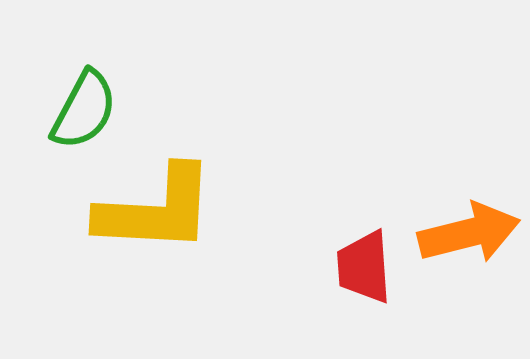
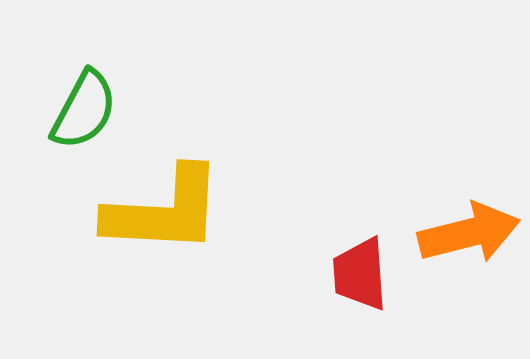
yellow L-shape: moved 8 px right, 1 px down
red trapezoid: moved 4 px left, 7 px down
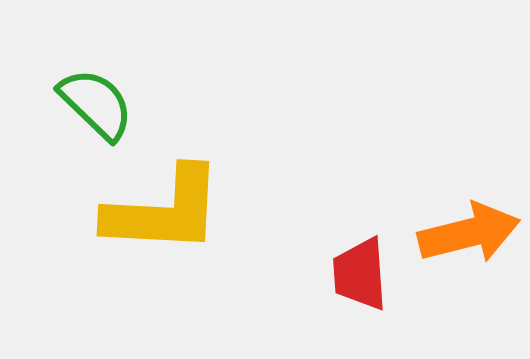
green semicircle: moved 12 px right, 6 px up; rotated 74 degrees counterclockwise
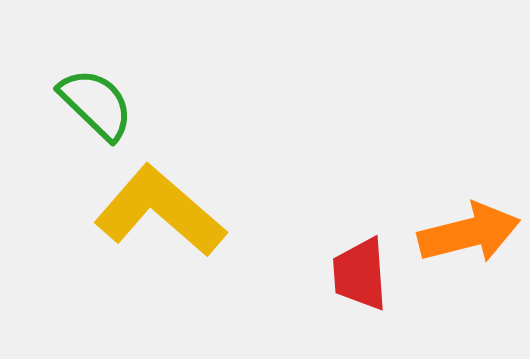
yellow L-shape: moved 4 px left; rotated 142 degrees counterclockwise
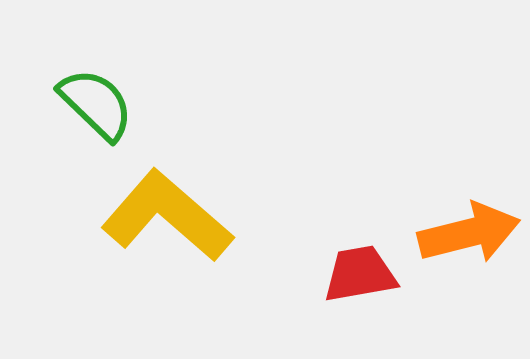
yellow L-shape: moved 7 px right, 5 px down
red trapezoid: rotated 84 degrees clockwise
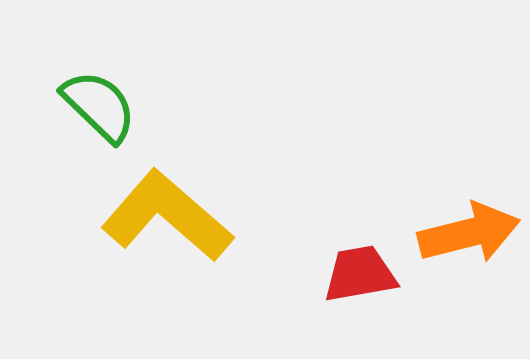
green semicircle: moved 3 px right, 2 px down
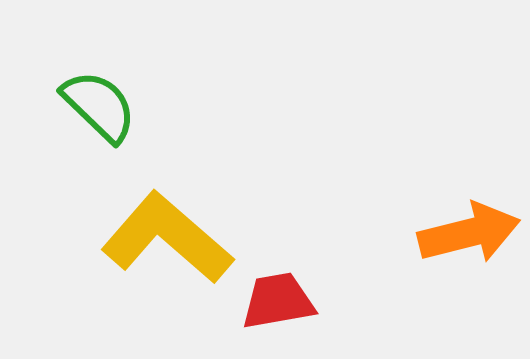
yellow L-shape: moved 22 px down
red trapezoid: moved 82 px left, 27 px down
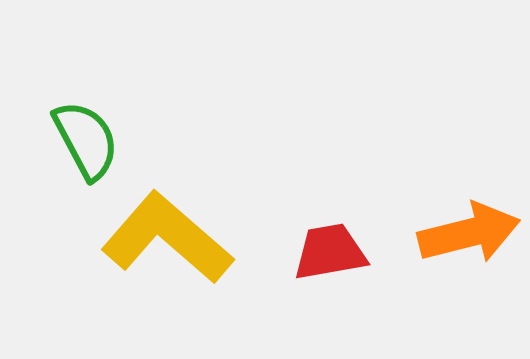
green semicircle: moved 13 px left, 34 px down; rotated 18 degrees clockwise
red trapezoid: moved 52 px right, 49 px up
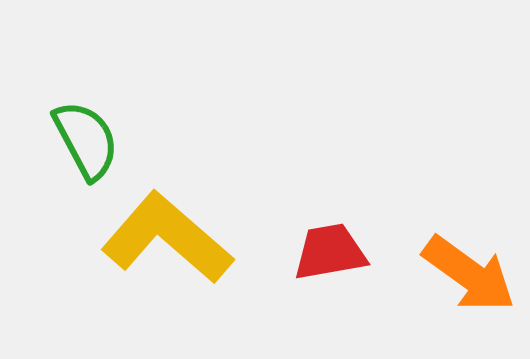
orange arrow: moved 41 px down; rotated 50 degrees clockwise
